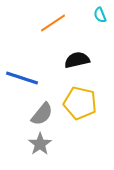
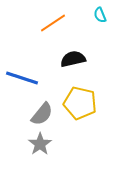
black semicircle: moved 4 px left, 1 px up
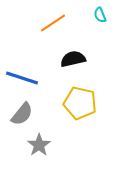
gray semicircle: moved 20 px left
gray star: moved 1 px left, 1 px down
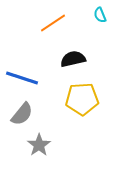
yellow pentagon: moved 2 px right, 4 px up; rotated 16 degrees counterclockwise
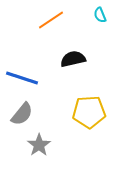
orange line: moved 2 px left, 3 px up
yellow pentagon: moved 7 px right, 13 px down
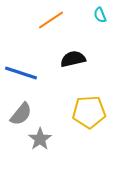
blue line: moved 1 px left, 5 px up
gray semicircle: moved 1 px left
gray star: moved 1 px right, 6 px up
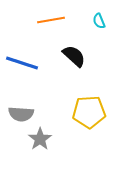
cyan semicircle: moved 1 px left, 6 px down
orange line: rotated 24 degrees clockwise
black semicircle: moved 1 px right, 3 px up; rotated 55 degrees clockwise
blue line: moved 1 px right, 10 px up
gray semicircle: rotated 55 degrees clockwise
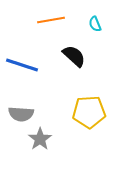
cyan semicircle: moved 4 px left, 3 px down
blue line: moved 2 px down
